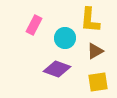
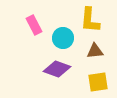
pink rectangle: rotated 54 degrees counterclockwise
cyan circle: moved 2 px left
brown triangle: rotated 24 degrees clockwise
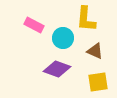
yellow L-shape: moved 4 px left, 1 px up
pink rectangle: rotated 36 degrees counterclockwise
brown triangle: rotated 30 degrees clockwise
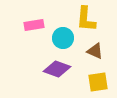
pink rectangle: rotated 36 degrees counterclockwise
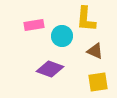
cyan circle: moved 1 px left, 2 px up
purple diamond: moved 7 px left
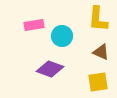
yellow L-shape: moved 12 px right
brown triangle: moved 6 px right, 1 px down
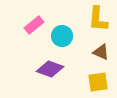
pink rectangle: rotated 30 degrees counterclockwise
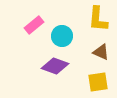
purple diamond: moved 5 px right, 3 px up
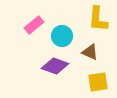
brown triangle: moved 11 px left
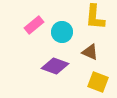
yellow L-shape: moved 3 px left, 2 px up
cyan circle: moved 4 px up
yellow square: rotated 30 degrees clockwise
